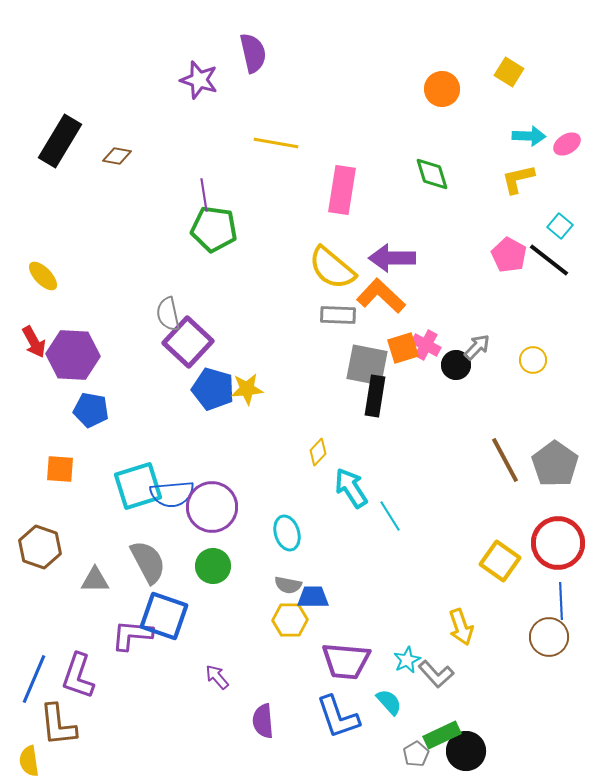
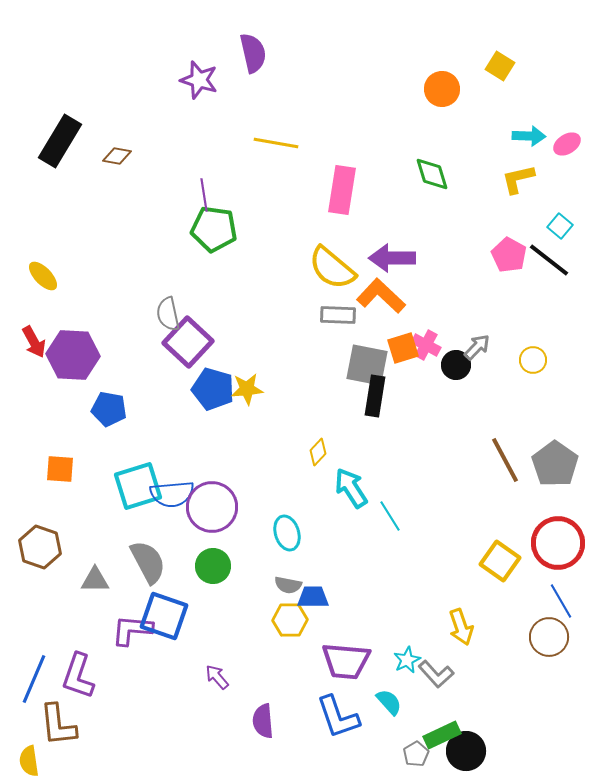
yellow square at (509, 72): moved 9 px left, 6 px up
blue pentagon at (91, 410): moved 18 px right, 1 px up
blue line at (561, 601): rotated 27 degrees counterclockwise
purple L-shape at (132, 635): moved 5 px up
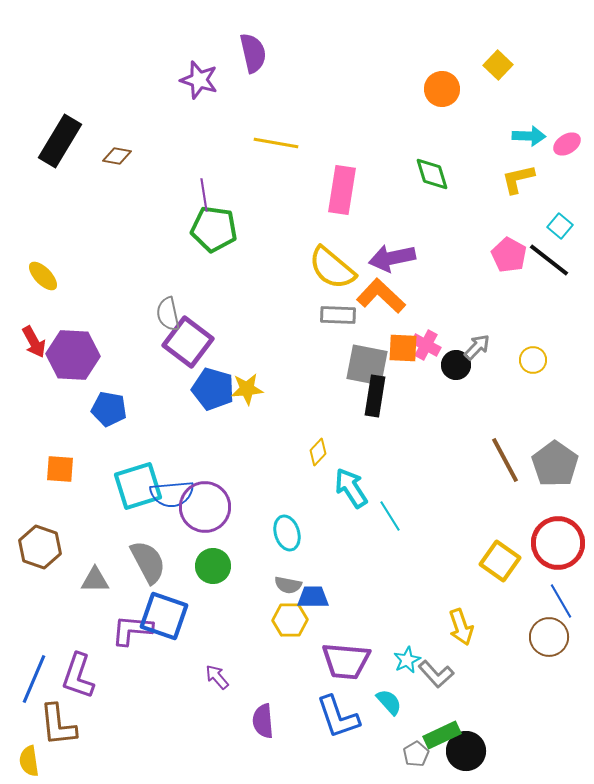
yellow square at (500, 66): moved 2 px left, 1 px up; rotated 12 degrees clockwise
purple arrow at (392, 258): rotated 12 degrees counterclockwise
purple square at (188, 342): rotated 6 degrees counterclockwise
orange square at (403, 348): rotated 20 degrees clockwise
purple circle at (212, 507): moved 7 px left
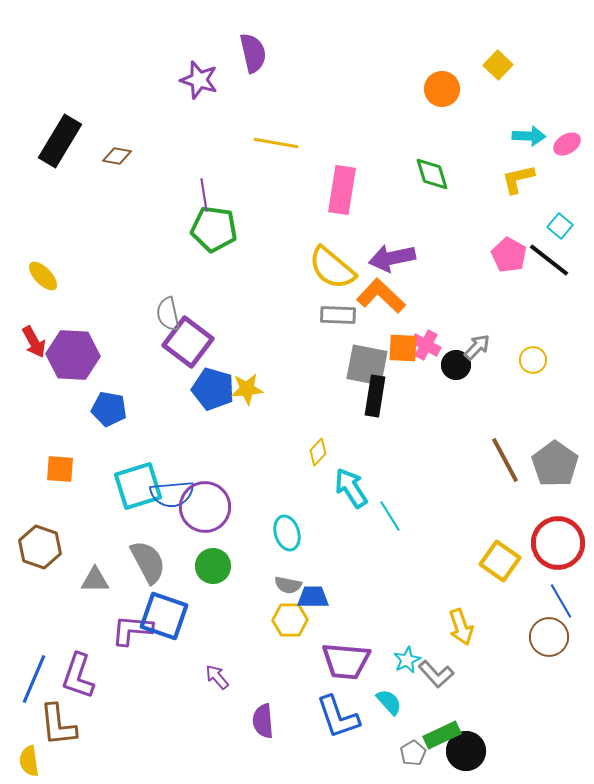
gray pentagon at (416, 754): moved 3 px left, 1 px up
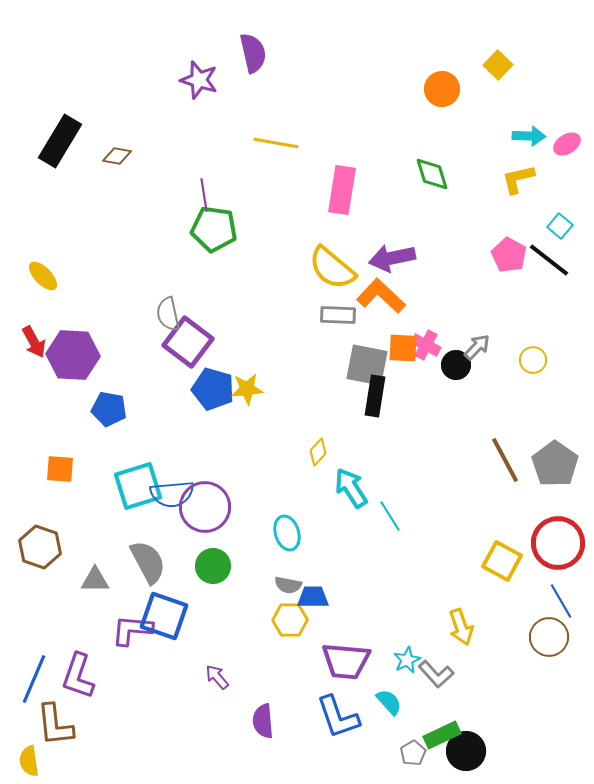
yellow square at (500, 561): moved 2 px right; rotated 6 degrees counterclockwise
brown L-shape at (58, 725): moved 3 px left
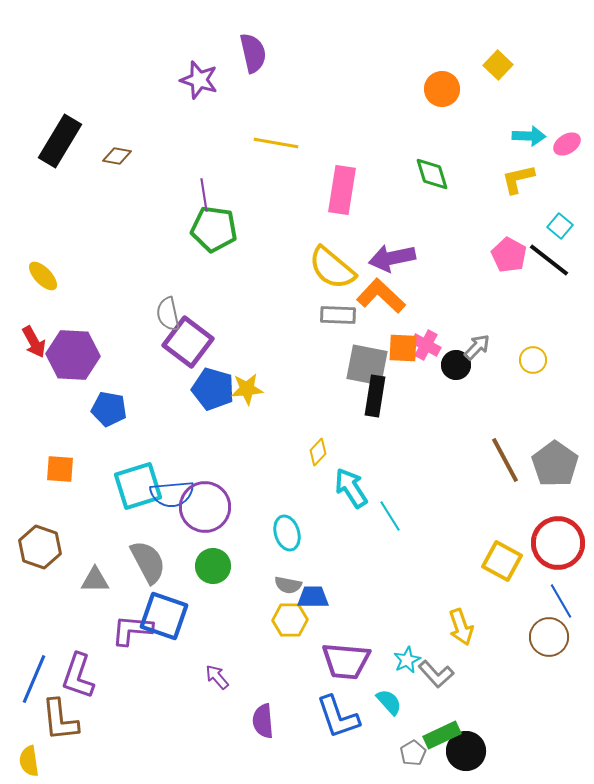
brown L-shape at (55, 725): moved 5 px right, 5 px up
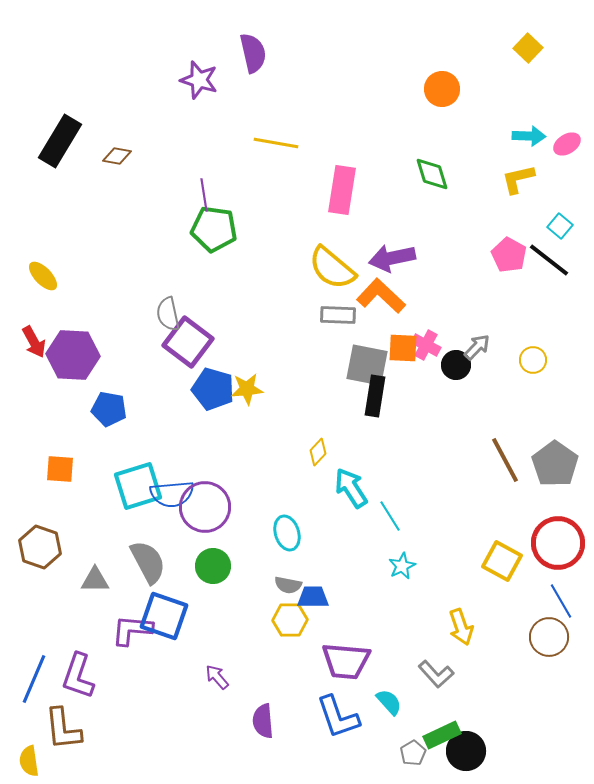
yellow square at (498, 65): moved 30 px right, 17 px up
cyan star at (407, 660): moved 5 px left, 94 px up
brown L-shape at (60, 720): moved 3 px right, 9 px down
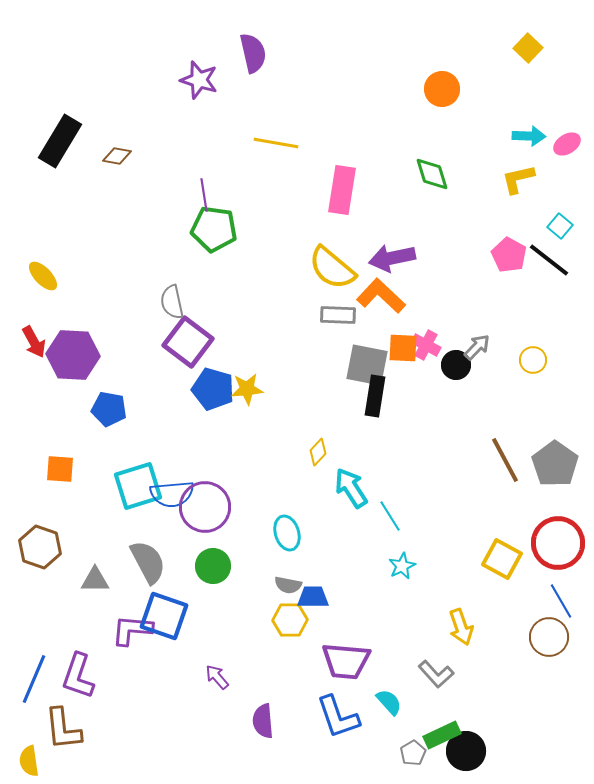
gray semicircle at (168, 314): moved 4 px right, 12 px up
yellow square at (502, 561): moved 2 px up
